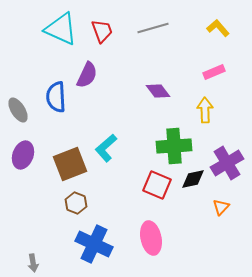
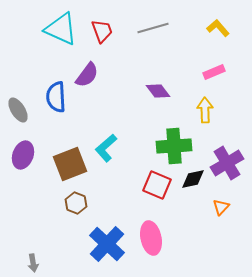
purple semicircle: rotated 12 degrees clockwise
blue cross: moved 13 px right; rotated 18 degrees clockwise
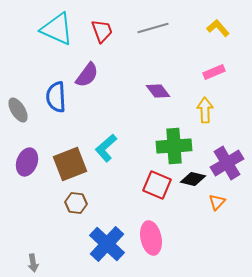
cyan triangle: moved 4 px left
purple ellipse: moved 4 px right, 7 px down
black diamond: rotated 25 degrees clockwise
brown hexagon: rotated 15 degrees counterclockwise
orange triangle: moved 4 px left, 5 px up
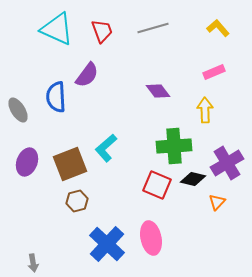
brown hexagon: moved 1 px right, 2 px up; rotated 20 degrees counterclockwise
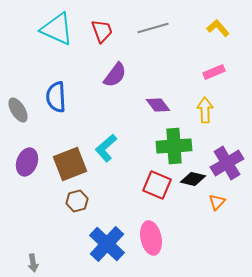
purple semicircle: moved 28 px right
purple diamond: moved 14 px down
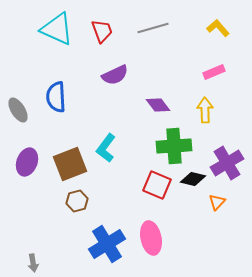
purple semicircle: rotated 28 degrees clockwise
cyan L-shape: rotated 12 degrees counterclockwise
blue cross: rotated 15 degrees clockwise
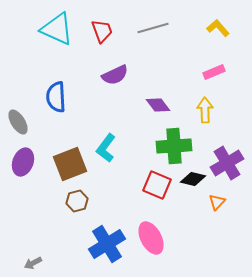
gray ellipse: moved 12 px down
purple ellipse: moved 4 px left
pink ellipse: rotated 16 degrees counterclockwise
gray arrow: rotated 72 degrees clockwise
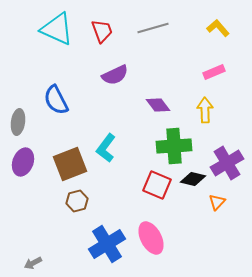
blue semicircle: moved 3 px down; rotated 24 degrees counterclockwise
gray ellipse: rotated 40 degrees clockwise
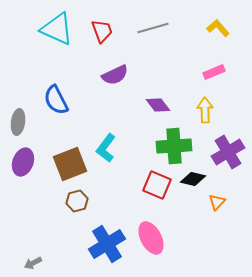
purple cross: moved 1 px right, 11 px up
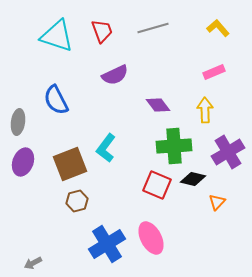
cyan triangle: moved 7 px down; rotated 6 degrees counterclockwise
